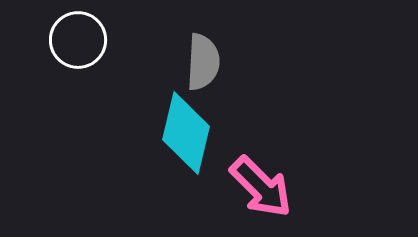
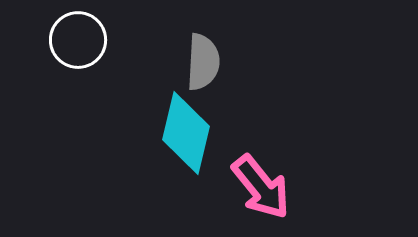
pink arrow: rotated 6 degrees clockwise
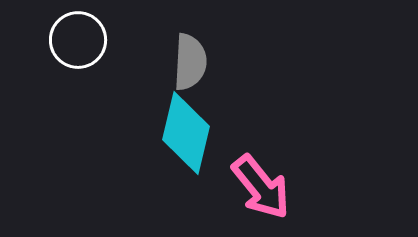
gray semicircle: moved 13 px left
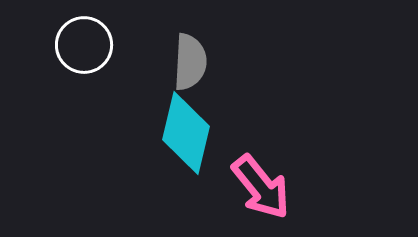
white circle: moved 6 px right, 5 px down
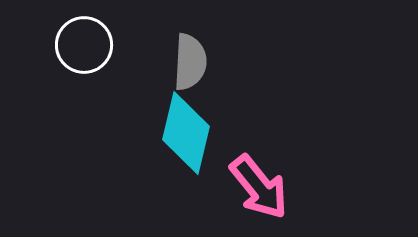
pink arrow: moved 2 px left
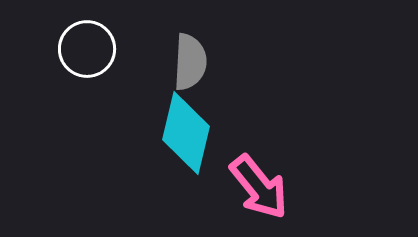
white circle: moved 3 px right, 4 px down
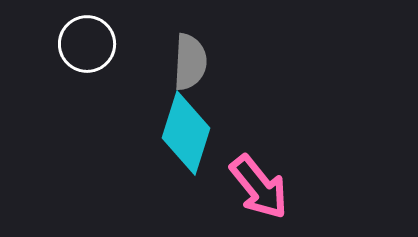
white circle: moved 5 px up
cyan diamond: rotated 4 degrees clockwise
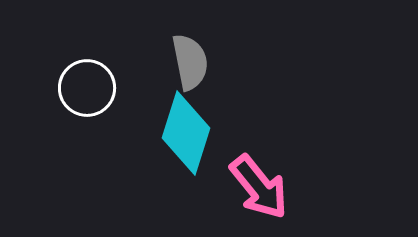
white circle: moved 44 px down
gray semicircle: rotated 14 degrees counterclockwise
